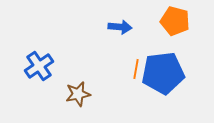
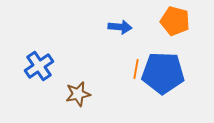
blue pentagon: rotated 9 degrees clockwise
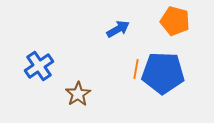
blue arrow: moved 2 px left, 2 px down; rotated 35 degrees counterclockwise
brown star: rotated 20 degrees counterclockwise
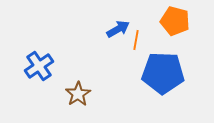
orange line: moved 29 px up
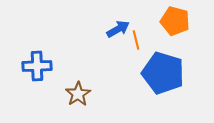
orange line: rotated 24 degrees counterclockwise
blue cross: moved 2 px left; rotated 32 degrees clockwise
blue pentagon: rotated 15 degrees clockwise
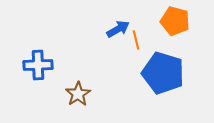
blue cross: moved 1 px right, 1 px up
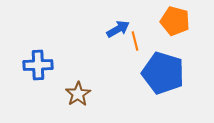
orange line: moved 1 px left, 1 px down
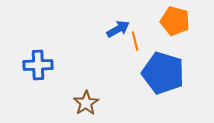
brown star: moved 8 px right, 9 px down
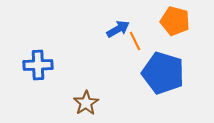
orange line: rotated 12 degrees counterclockwise
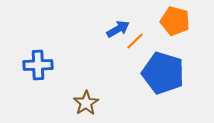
orange line: rotated 72 degrees clockwise
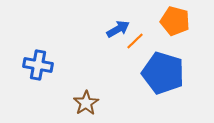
blue cross: rotated 12 degrees clockwise
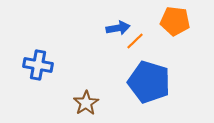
orange pentagon: rotated 8 degrees counterclockwise
blue arrow: moved 1 px up; rotated 20 degrees clockwise
blue pentagon: moved 14 px left, 9 px down
